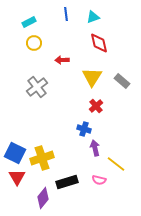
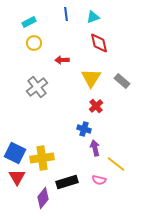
yellow triangle: moved 1 px left, 1 px down
yellow cross: rotated 10 degrees clockwise
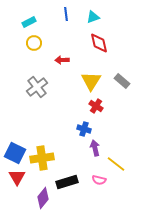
yellow triangle: moved 3 px down
red cross: rotated 16 degrees counterclockwise
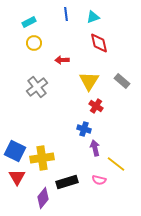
yellow triangle: moved 2 px left
blue square: moved 2 px up
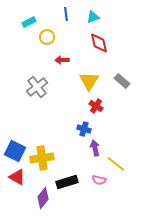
yellow circle: moved 13 px right, 6 px up
red triangle: rotated 30 degrees counterclockwise
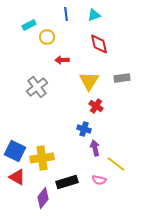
cyan triangle: moved 1 px right, 2 px up
cyan rectangle: moved 3 px down
red diamond: moved 1 px down
gray rectangle: moved 3 px up; rotated 49 degrees counterclockwise
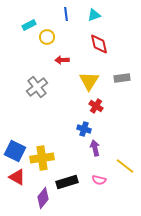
yellow line: moved 9 px right, 2 px down
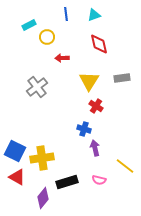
red arrow: moved 2 px up
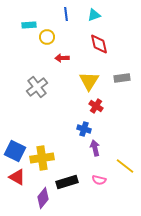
cyan rectangle: rotated 24 degrees clockwise
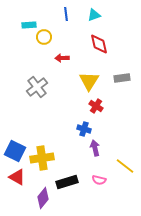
yellow circle: moved 3 px left
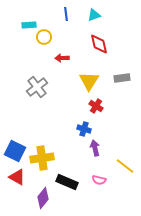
black rectangle: rotated 40 degrees clockwise
